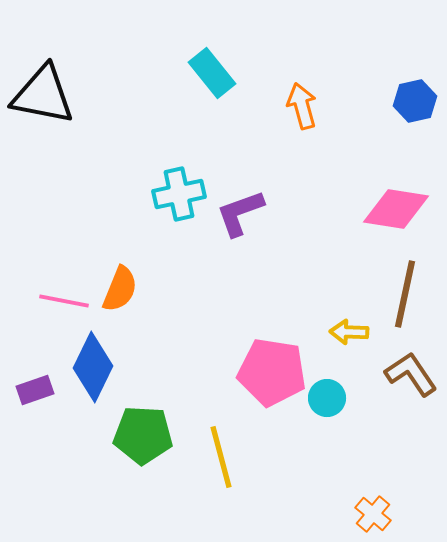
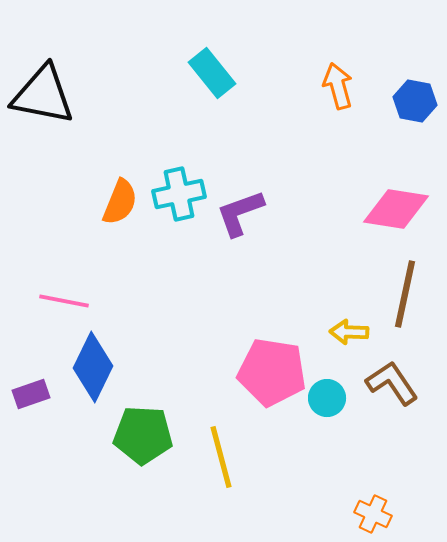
blue hexagon: rotated 24 degrees clockwise
orange arrow: moved 36 px right, 20 px up
orange semicircle: moved 87 px up
brown L-shape: moved 19 px left, 9 px down
purple rectangle: moved 4 px left, 4 px down
orange cross: rotated 15 degrees counterclockwise
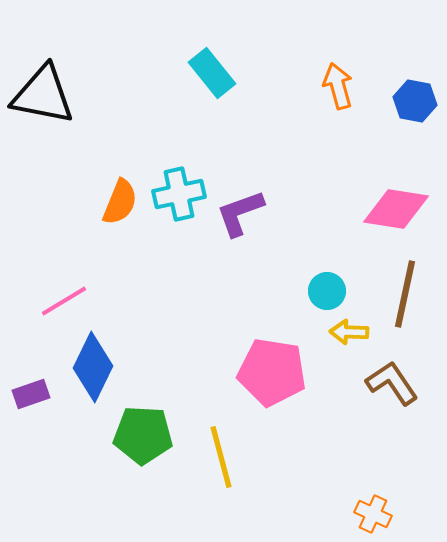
pink line: rotated 42 degrees counterclockwise
cyan circle: moved 107 px up
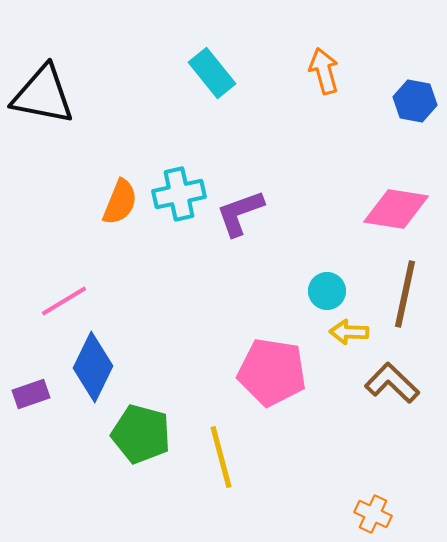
orange arrow: moved 14 px left, 15 px up
brown L-shape: rotated 12 degrees counterclockwise
green pentagon: moved 2 px left, 1 px up; rotated 12 degrees clockwise
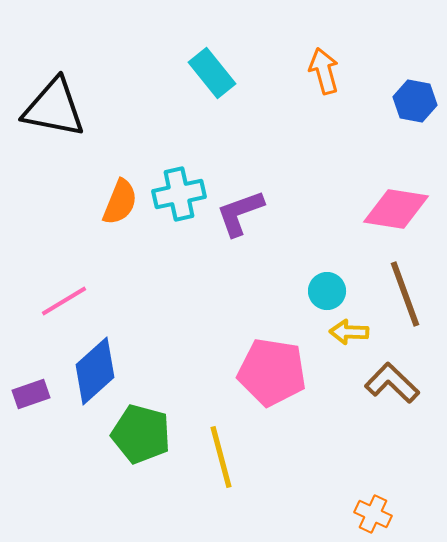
black triangle: moved 11 px right, 13 px down
brown line: rotated 32 degrees counterclockwise
blue diamond: moved 2 px right, 4 px down; rotated 22 degrees clockwise
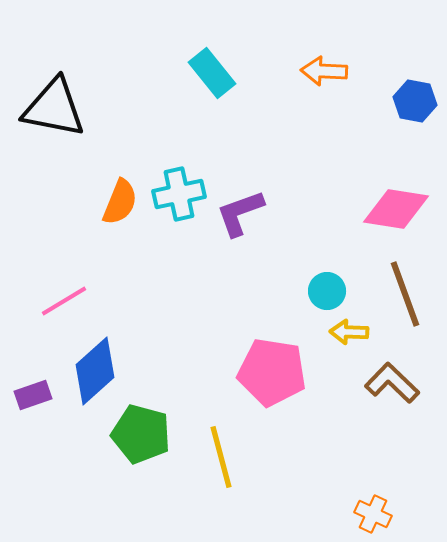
orange arrow: rotated 72 degrees counterclockwise
purple rectangle: moved 2 px right, 1 px down
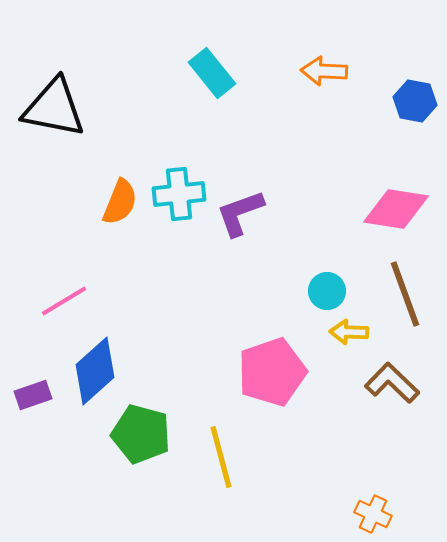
cyan cross: rotated 6 degrees clockwise
pink pentagon: rotated 28 degrees counterclockwise
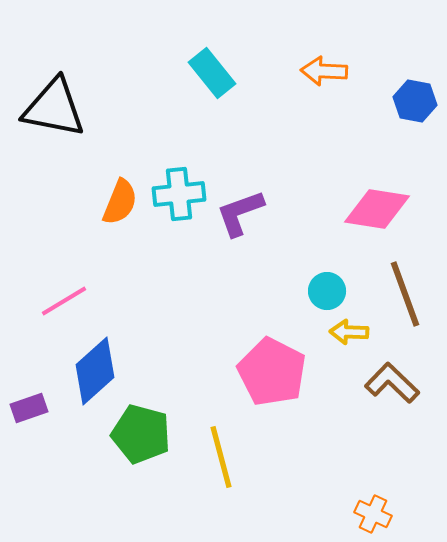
pink diamond: moved 19 px left
pink pentagon: rotated 26 degrees counterclockwise
purple rectangle: moved 4 px left, 13 px down
